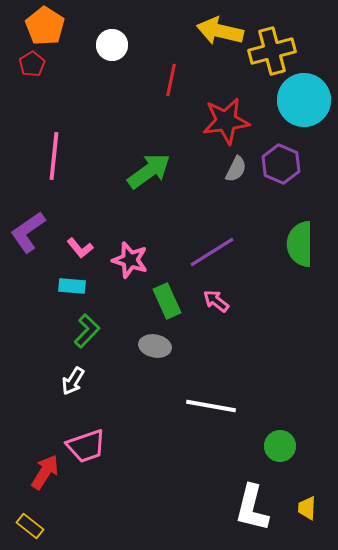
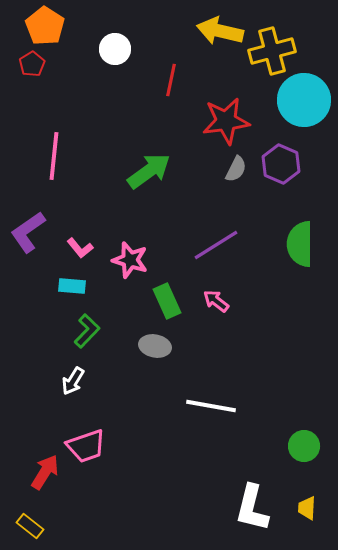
white circle: moved 3 px right, 4 px down
purple line: moved 4 px right, 7 px up
green circle: moved 24 px right
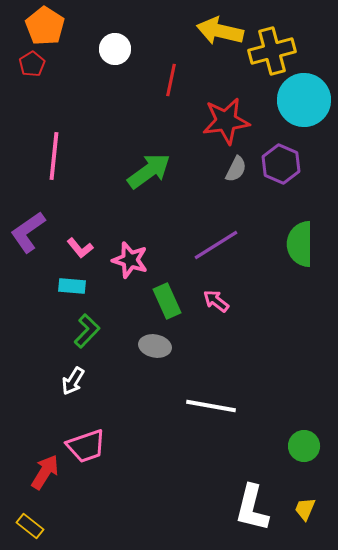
yellow trapezoid: moved 2 px left, 1 px down; rotated 20 degrees clockwise
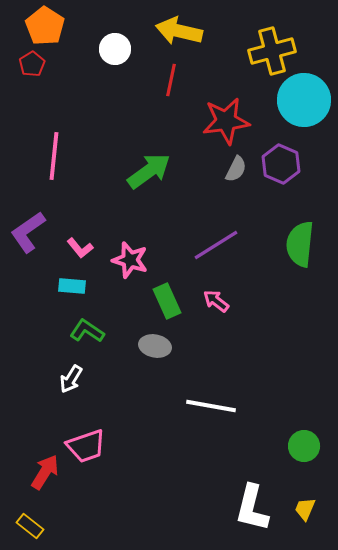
yellow arrow: moved 41 px left
green semicircle: rotated 6 degrees clockwise
green L-shape: rotated 100 degrees counterclockwise
white arrow: moved 2 px left, 2 px up
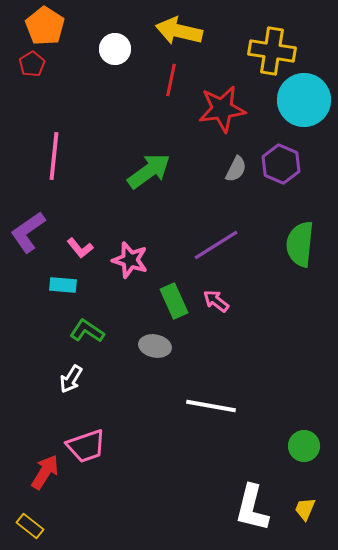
yellow cross: rotated 24 degrees clockwise
red star: moved 4 px left, 12 px up
cyan rectangle: moved 9 px left, 1 px up
green rectangle: moved 7 px right
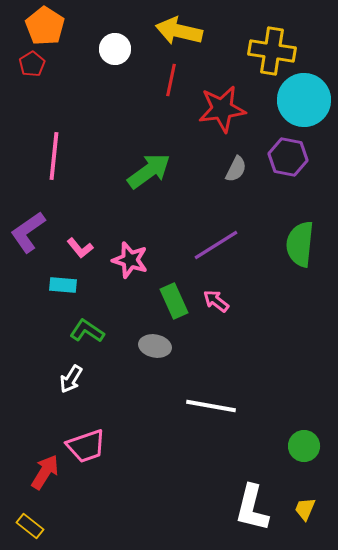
purple hexagon: moved 7 px right, 7 px up; rotated 12 degrees counterclockwise
